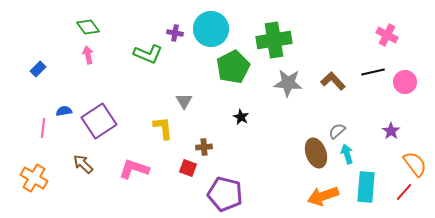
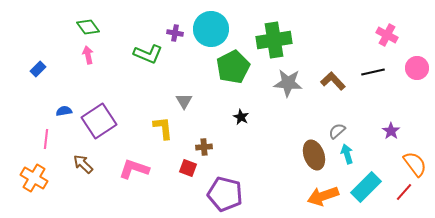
pink circle: moved 12 px right, 14 px up
pink line: moved 3 px right, 11 px down
brown ellipse: moved 2 px left, 2 px down
cyan rectangle: rotated 40 degrees clockwise
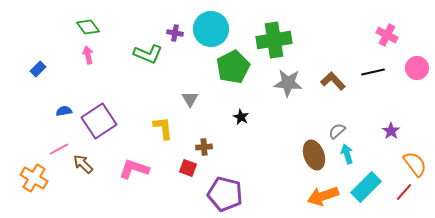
gray triangle: moved 6 px right, 2 px up
pink line: moved 13 px right, 10 px down; rotated 54 degrees clockwise
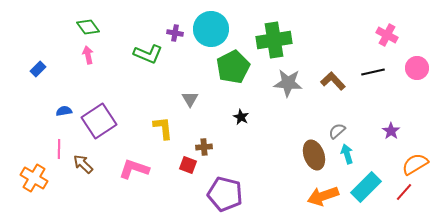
pink line: rotated 60 degrees counterclockwise
orange semicircle: rotated 84 degrees counterclockwise
red square: moved 3 px up
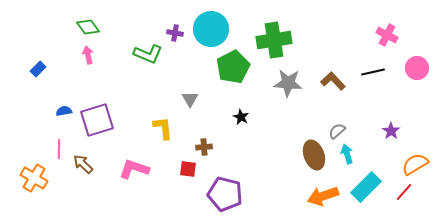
purple square: moved 2 px left, 1 px up; rotated 16 degrees clockwise
red square: moved 4 px down; rotated 12 degrees counterclockwise
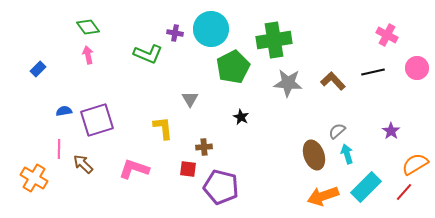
purple pentagon: moved 4 px left, 7 px up
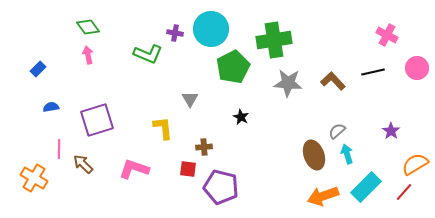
blue semicircle: moved 13 px left, 4 px up
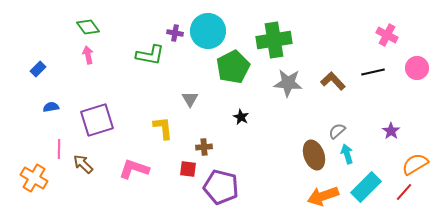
cyan circle: moved 3 px left, 2 px down
green L-shape: moved 2 px right, 1 px down; rotated 12 degrees counterclockwise
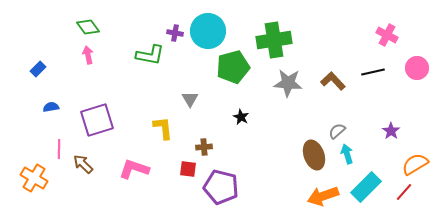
green pentagon: rotated 12 degrees clockwise
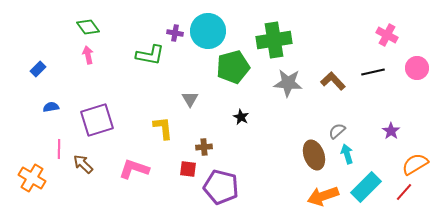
orange cross: moved 2 px left
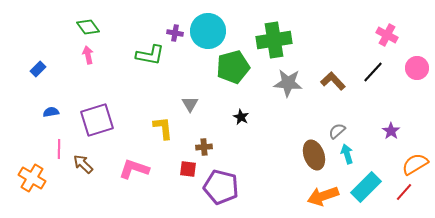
black line: rotated 35 degrees counterclockwise
gray triangle: moved 5 px down
blue semicircle: moved 5 px down
